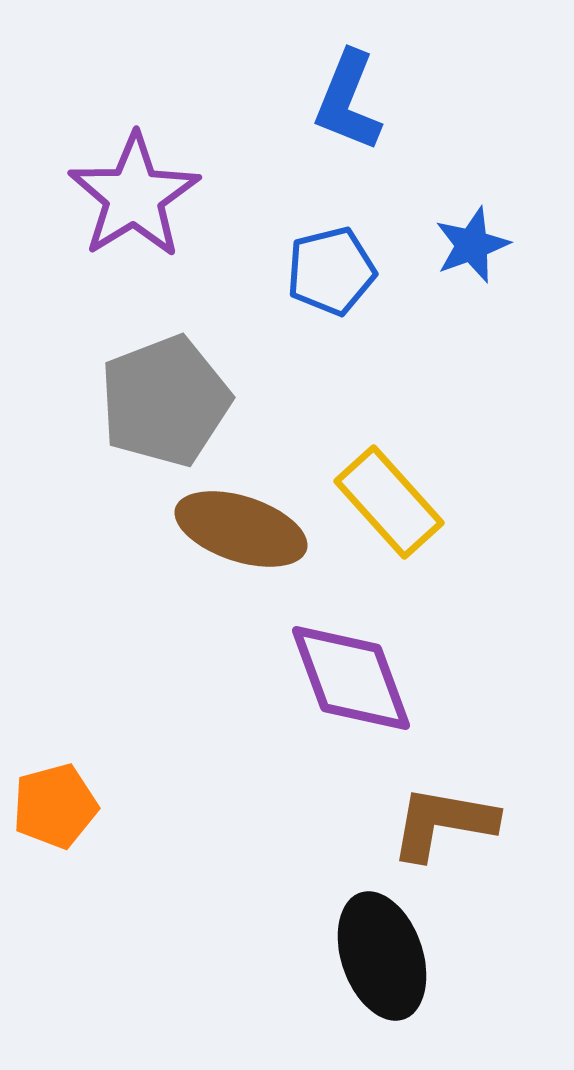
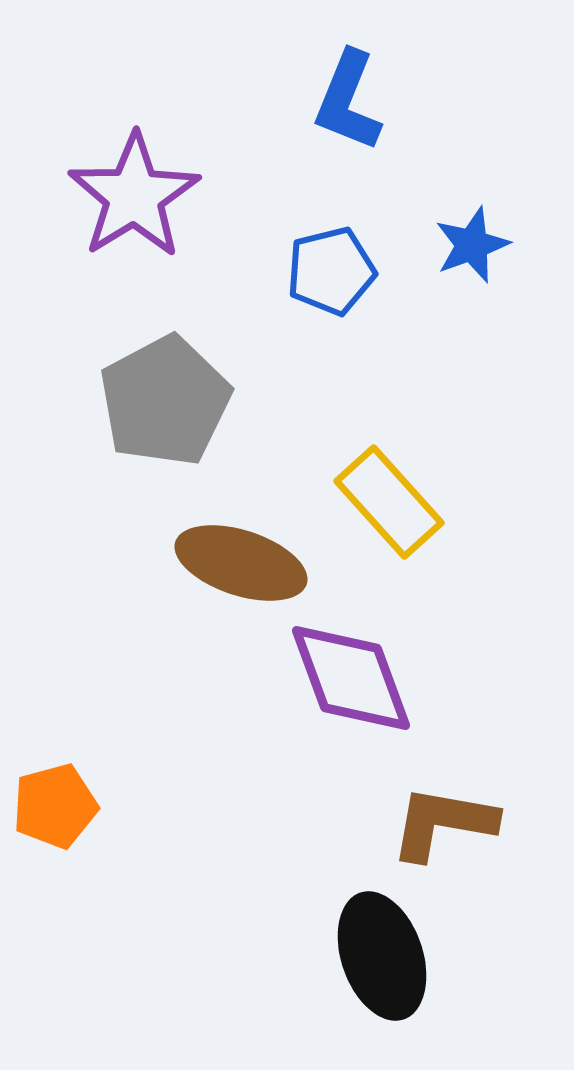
gray pentagon: rotated 7 degrees counterclockwise
brown ellipse: moved 34 px down
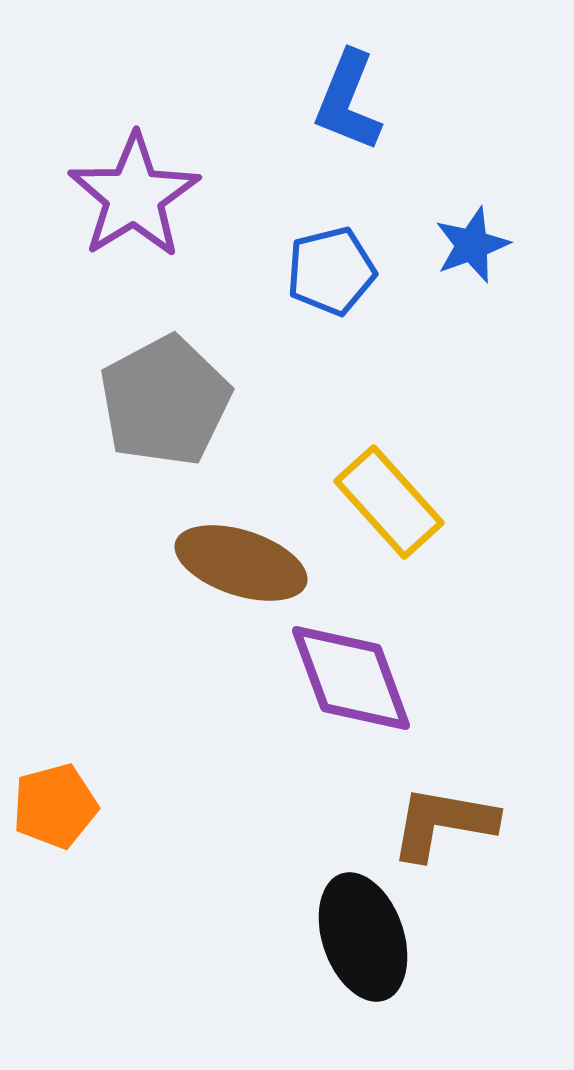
black ellipse: moved 19 px left, 19 px up
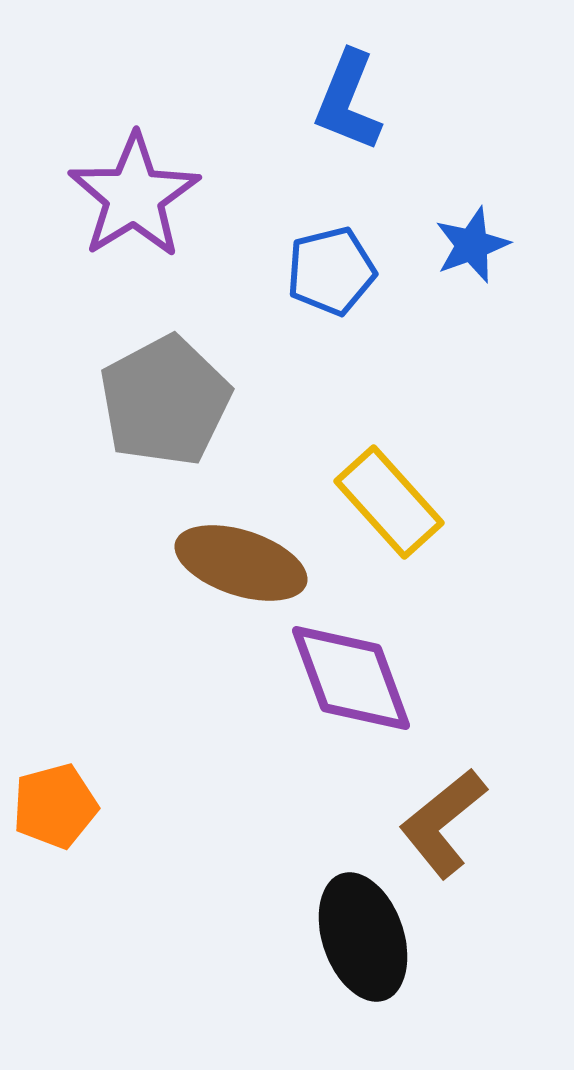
brown L-shape: rotated 49 degrees counterclockwise
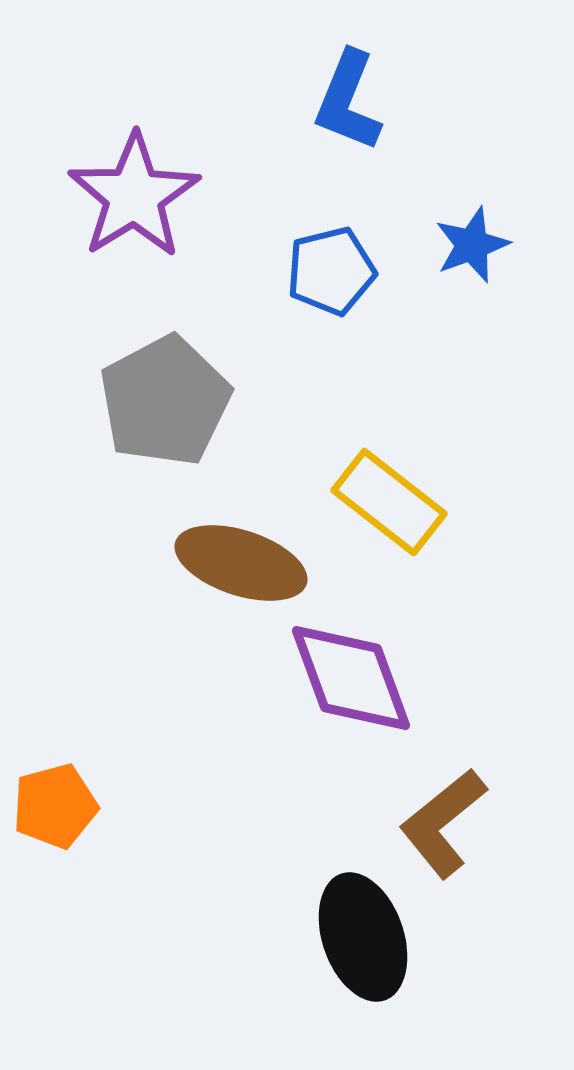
yellow rectangle: rotated 10 degrees counterclockwise
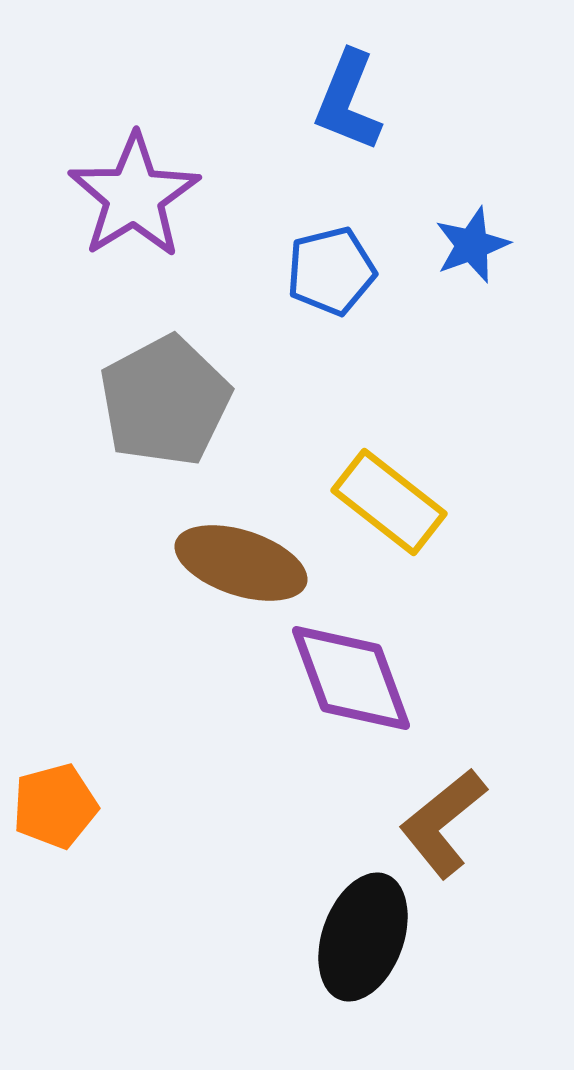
black ellipse: rotated 39 degrees clockwise
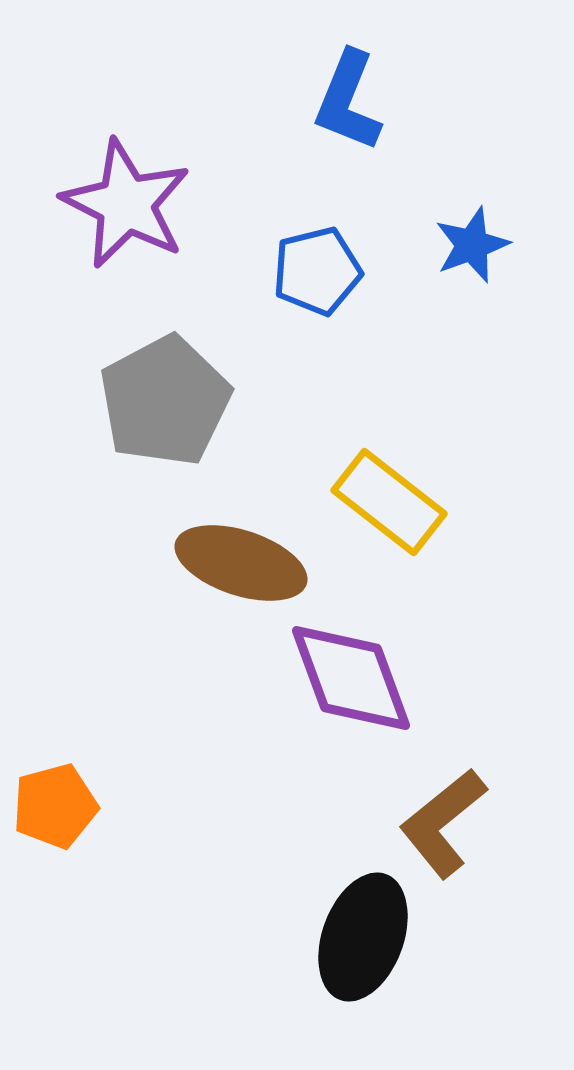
purple star: moved 8 px left, 8 px down; rotated 13 degrees counterclockwise
blue pentagon: moved 14 px left
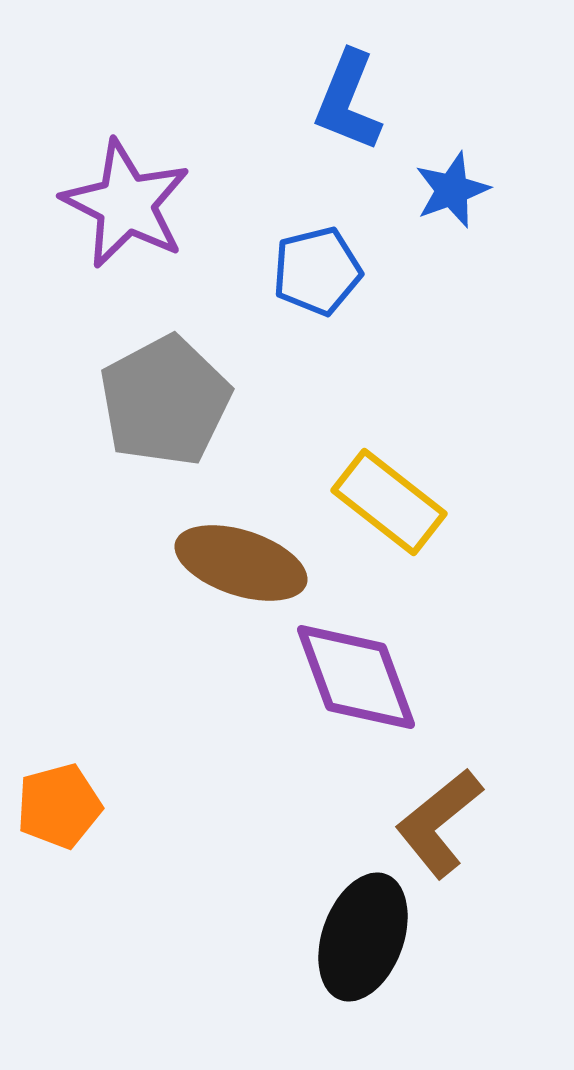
blue star: moved 20 px left, 55 px up
purple diamond: moved 5 px right, 1 px up
orange pentagon: moved 4 px right
brown L-shape: moved 4 px left
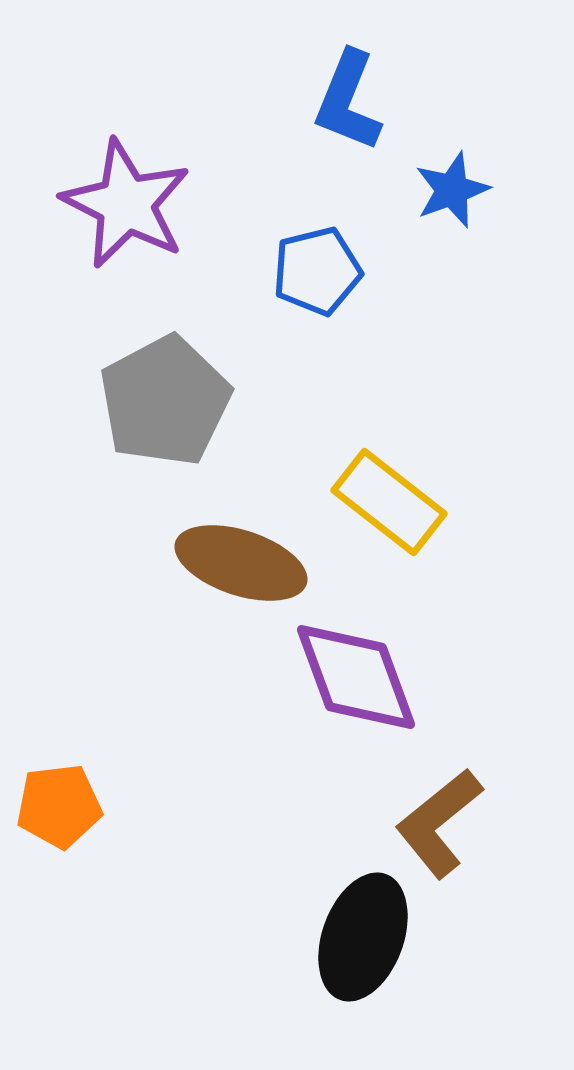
orange pentagon: rotated 8 degrees clockwise
